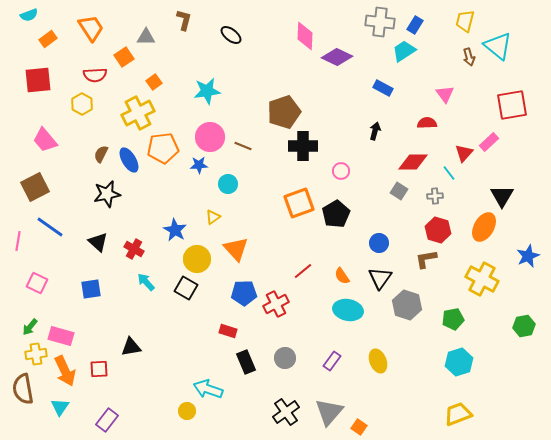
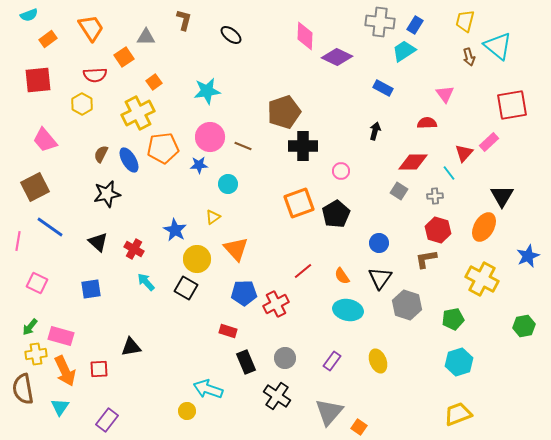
black cross at (286, 412): moved 9 px left, 16 px up; rotated 20 degrees counterclockwise
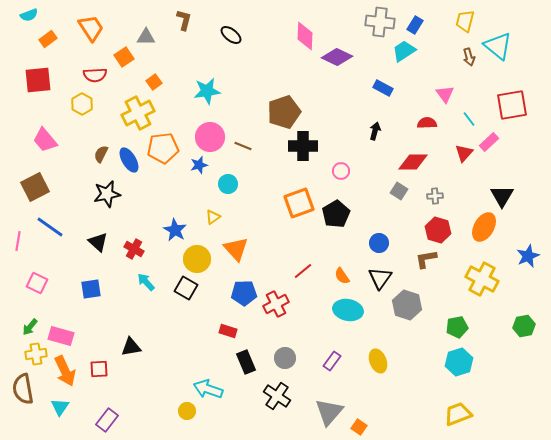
blue star at (199, 165): rotated 12 degrees counterclockwise
cyan line at (449, 173): moved 20 px right, 54 px up
green pentagon at (453, 319): moved 4 px right, 8 px down
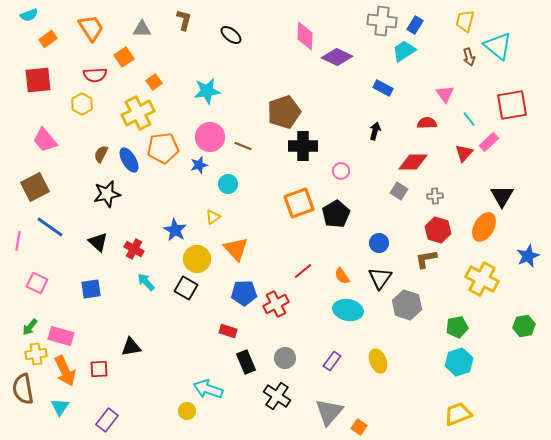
gray cross at (380, 22): moved 2 px right, 1 px up
gray triangle at (146, 37): moved 4 px left, 8 px up
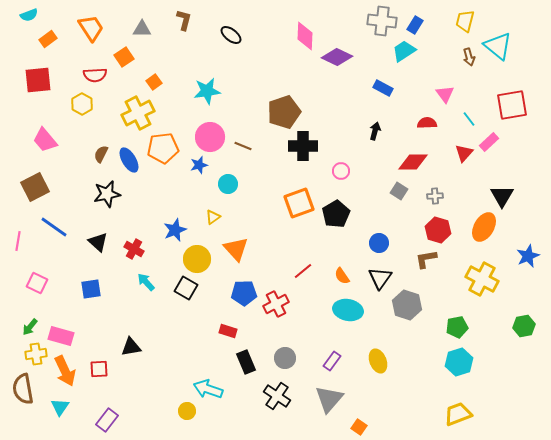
blue line at (50, 227): moved 4 px right
blue star at (175, 230): rotated 20 degrees clockwise
gray triangle at (329, 412): moved 13 px up
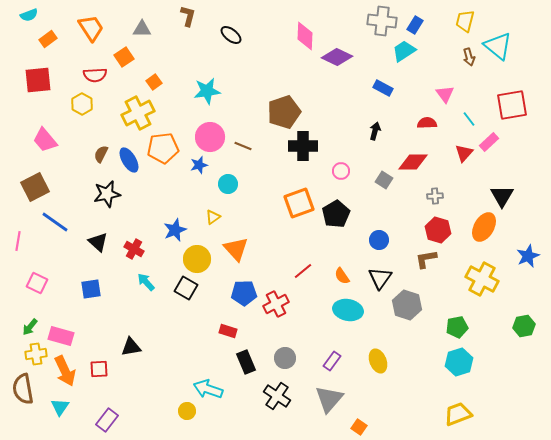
brown L-shape at (184, 20): moved 4 px right, 4 px up
gray square at (399, 191): moved 15 px left, 11 px up
blue line at (54, 227): moved 1 px right, 5 px up
blue circle at (379, 243): moved 3 px up
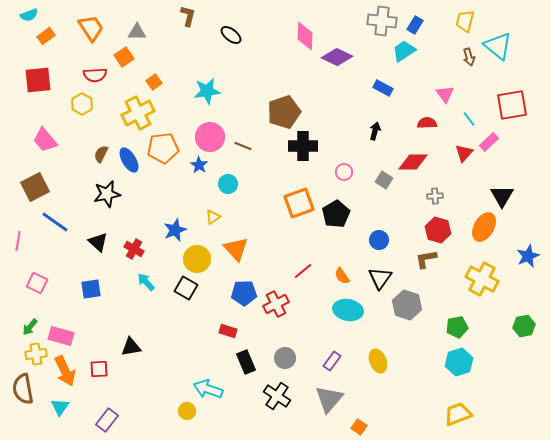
gray triangle at (142, 29): moved 5 px left, 3 px down
orange rectangle at (48, 39): moved 2 px left, 3 px up
blue star at (199, 165): rotated 24 degrees counterclockwise
pink circle at (341, 171): moved 3 px right, 1 px down
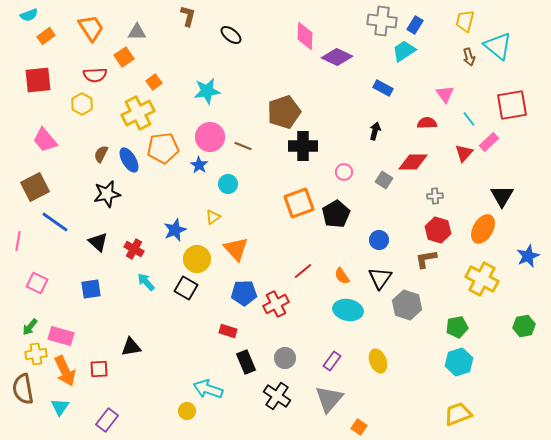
orange ellipse at (484, 227): moved 1 px left, 2 px down
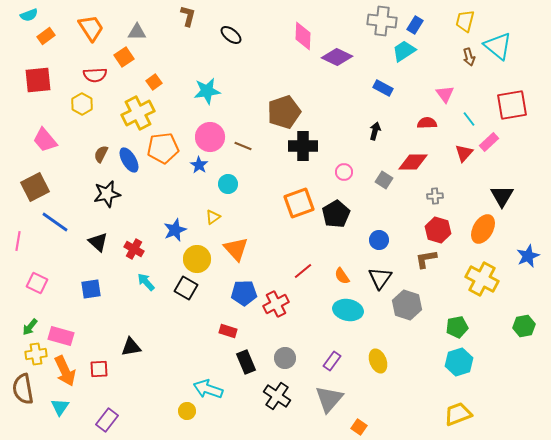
pink diamond at (305, 36): moved 2 px left
